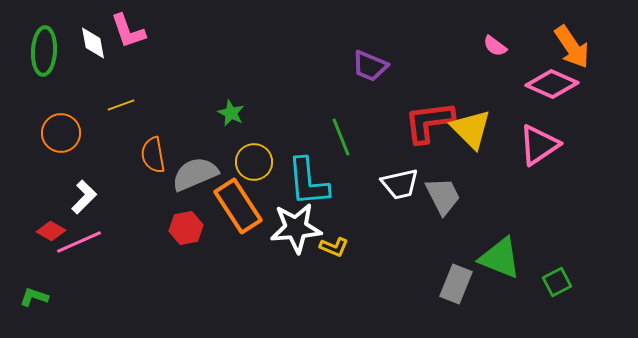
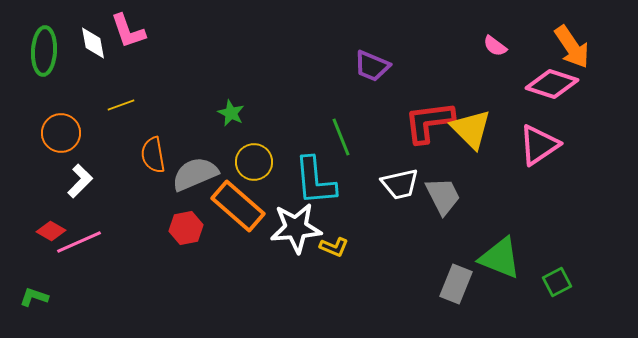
purple trapezoid: moved 2 px right
pink diamond: rotated 6 degrees counterclockwise
cyan L-shape: moved 7 px right, 1 px up
white L-shape: moved 4 px left, 16 px up
orange rectangle: rotated 16 degrees counterclockwise
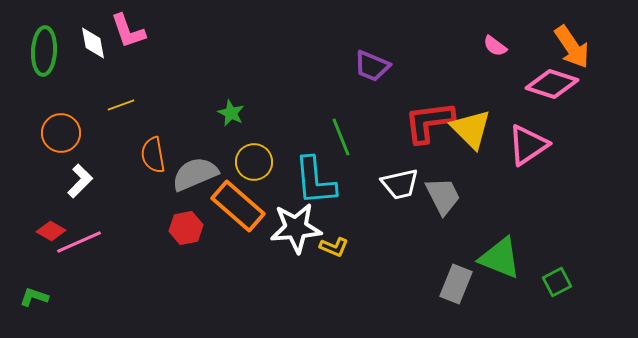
pink triangle: moved 11 px left
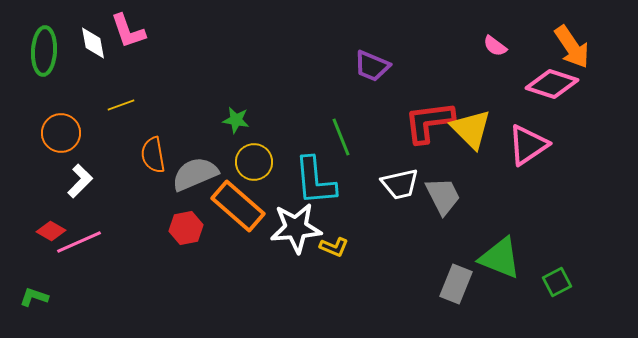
green star: moved 5 px right, 7 px down; rotated 16 degrees counterclockwise
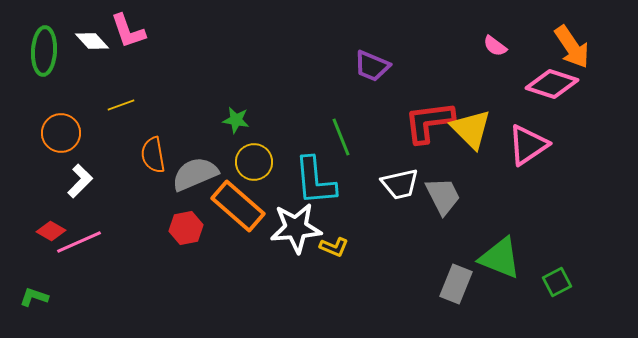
white diamond: moved 1 px left, 2 px up; rotated 32 degrees counterclockwise
